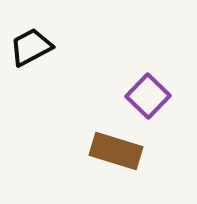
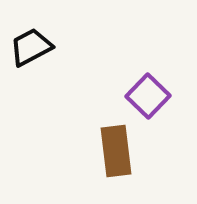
brown rectangle: rotated 66 degrees clockwise
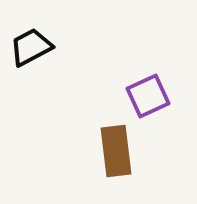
purple square: rotated 21 degrees clockwise
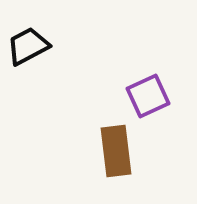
black trapezoid: moved 3 px left, 1 px up
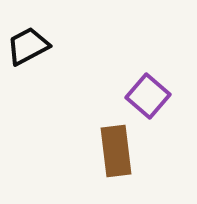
purple square: rotated 24 degrees counterclockwise
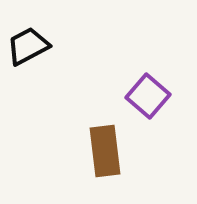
brown rectangle: moved 11 px left
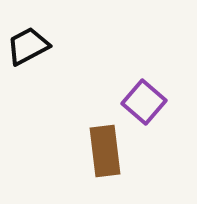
purple square: moved 4 px left, 6 px down
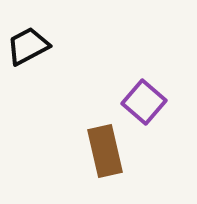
brown rectangle: rotated 6 degrees counterclockwise
